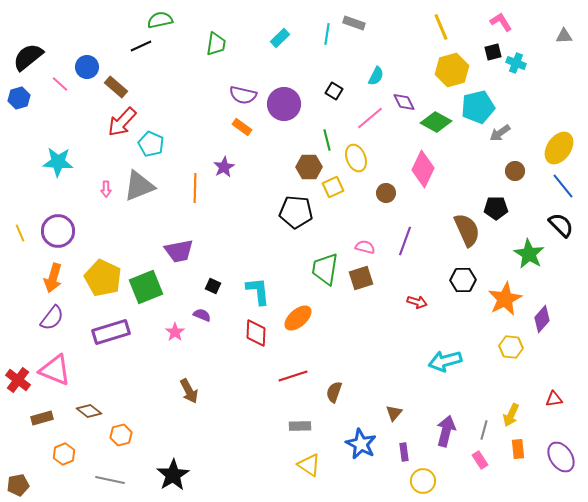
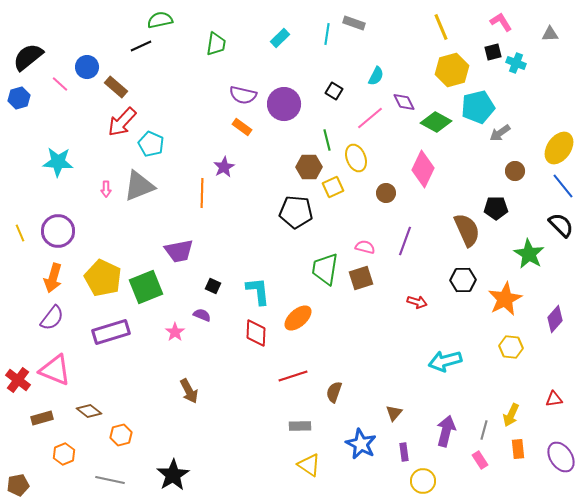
gray triangle at (564, 36): moved 14 px left, 2 px up
orange line at (195, 188): moved 7 px right, 5 px down
purple diamond at (542, 319): moved 13 px right
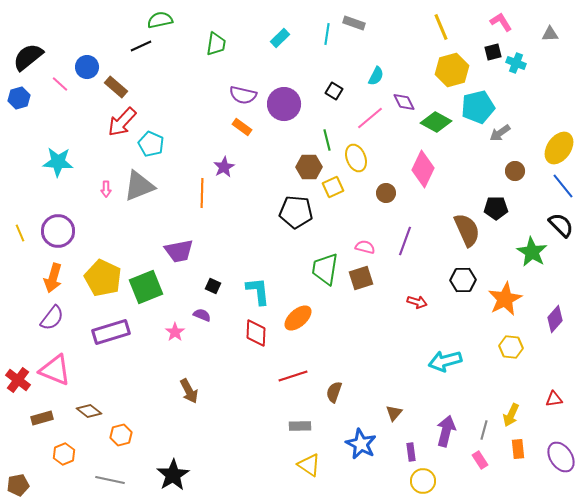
green star at (529, 254): moved 3 px right, 2 px up
purple rectangle at (404, 452): moved 7 px right
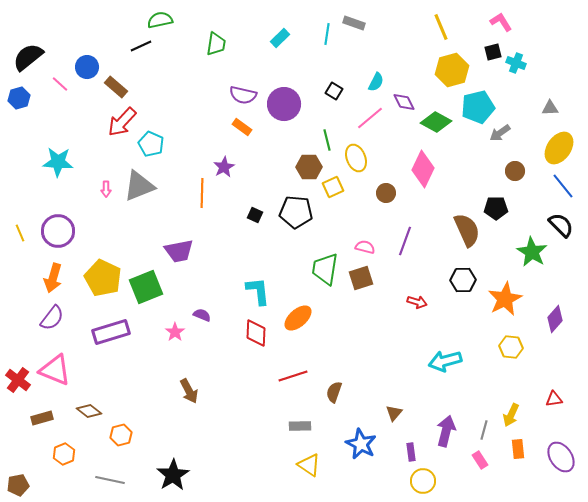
gray triangle at (550, 34): moved 74 px down
cyan semicircle at (376, 76): moved 6 px down
black square at (213, 286): moved 42 px right, 71 px up
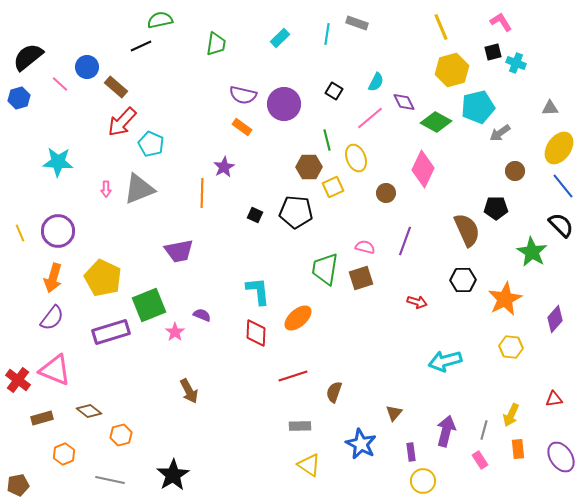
gray rectangle at (354, 23): moved 3 px right
gray triangle at (139, 186): moved 3 px down
green square at (146, 287): moved 3 px right, 18 px down
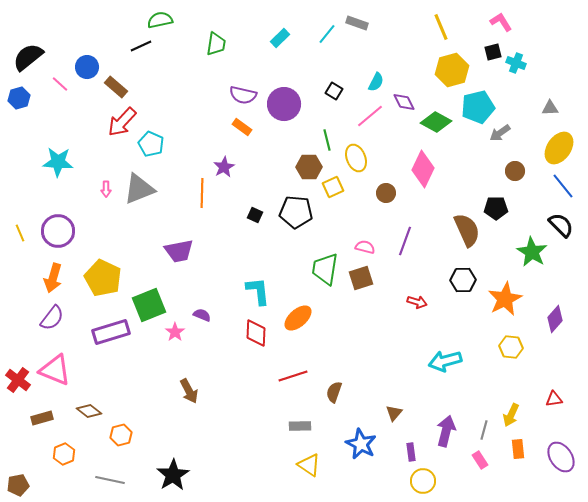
cyan line at (327, 34): rotated 30 degrees clockwise
pink line at (370, 118): moved 2 px up
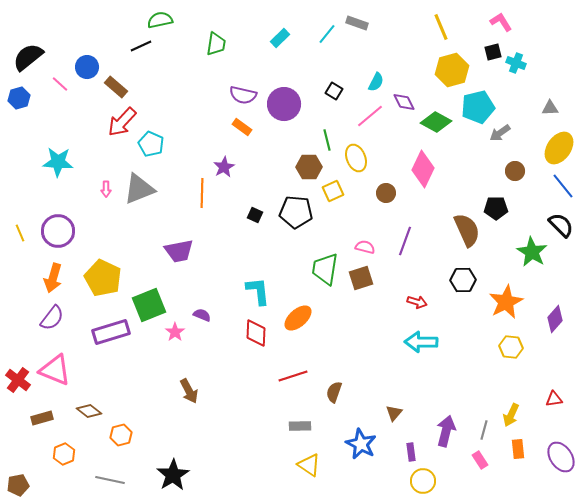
yellow square at (333, 187): moved 4 px down
orange star at (505, 299): moved 1 px right, 3 px down
cyan arrow at (445, 361): moved 24 px left, 19 px up; rotated 16 degrees clockwise
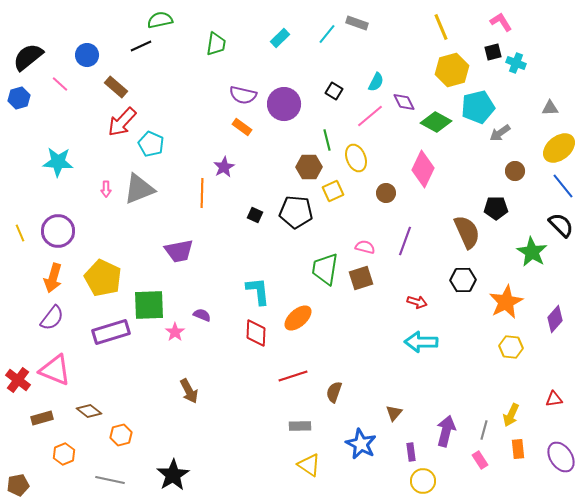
blue circle at (87, 67): moved 12 px up
yellow ellipse at (559, 148): rotated 16 degrees clockwise
brown semicircle at (467, 230): moved 2 px down
green square at (149, 305): rotated 20 degrees clockwise
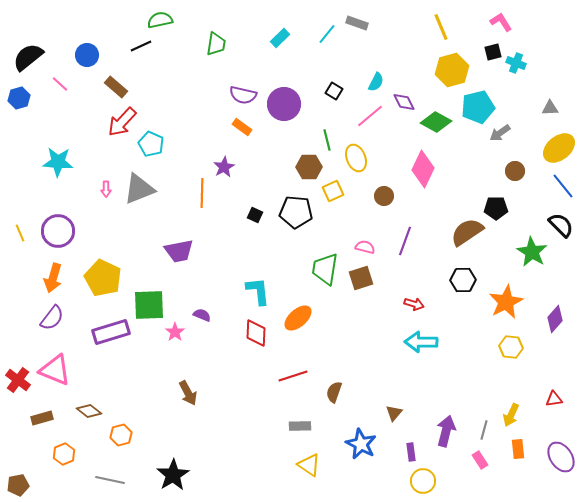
brown circle at (386, 193): moved 2 px left, 3 px down
brown semicircle at (467, 232): rotated 100 degrees counterclockwise
red arrow at (417, 302): moved 3 px left, 2 px down
brown arrow at (189, 391): moved 1 px left, 2 px down
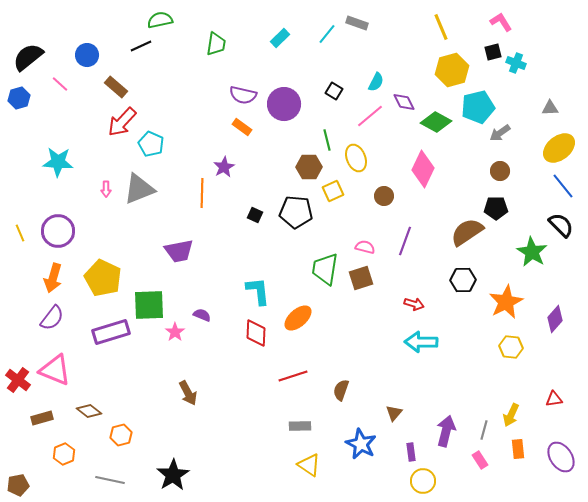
brown circle at (515, 171): moved 15 px left
brown semicircle at (334, 392): moved 7 px right, 2 px up
